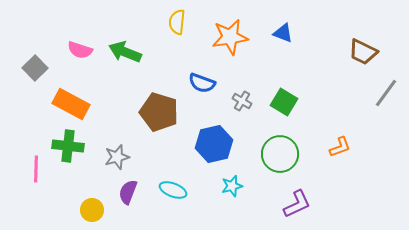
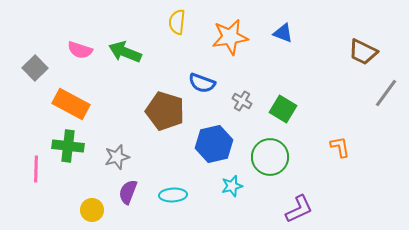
green square: moved 1 px left, 7 px down
brown pentagon: moved 6 px right, 1 px up
orange L-shape: rotated 80 degrees counterclockwise
green circle: moved 10 px left, 3 px down
cyan ellipse: moved 5 px down; rotated 24 degrees counterclockwise
purple L-shape: moved 2 px right, 5 px down
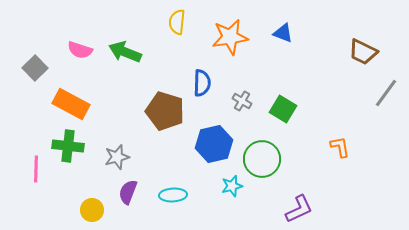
blue semicircle: rotated 108 degrees counterclockwise
green circle: moved 8 px left, 2 px down
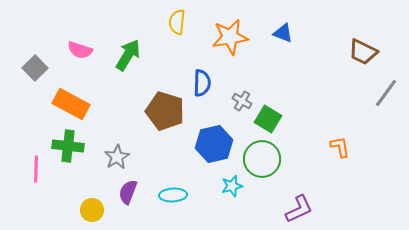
green arrow: moved 3 px right, 3 px down; rotated 100 degrees clockwise
green square: moved 15 px left, 10 px down
gray star: rotated 15 degrees counterclockwise
